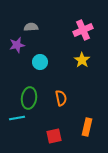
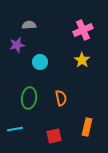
gray semicircle: moved 2 px left, 2 px up
cyan line: moved 2 px left, 11 px down
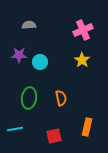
purple star: moved 2 px right, 10 px down; rotated 14 degrees clockwise
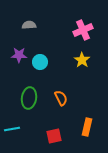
orange semicircle: rotated 14 degrees counterclockwise
cyan line: moved 3 px left
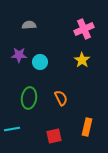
pink cross: moved 1 px right, 1 px up
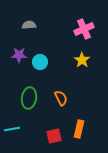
orange rectangle: moved 8 px left, 2 px down
